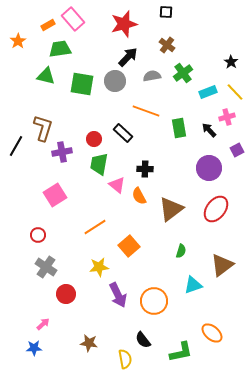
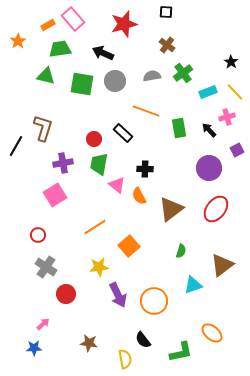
black arrow at (128, 57): moved 25 px left, 4 px up; rotated 110 degrees counterclockwise
purple cross at (62, 152): moved 1 px right, 11 px down
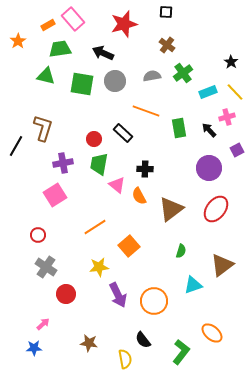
green L-shape at (181, 352): rotated 40 degrees counterclockwise
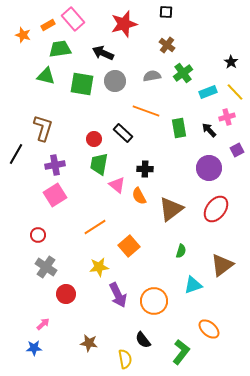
orange star at (18, 41): moved 5 px right, 6 px up; rotated 21 degrees counterclockwise
black line at (16, 146): moved 8 px down
purple cross at (63, 163): moved 8 px left, 2 px down
orange ellipse at (212, 333): moved 3 px left, 4 px up
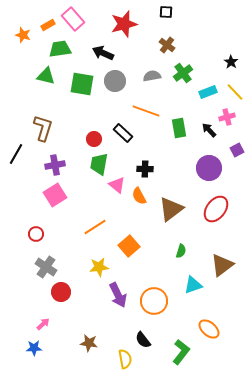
red circle at (38, 235): moved 2 px left, 1 px up
red circle at (66, 294): moved 5 px left, 2 px up
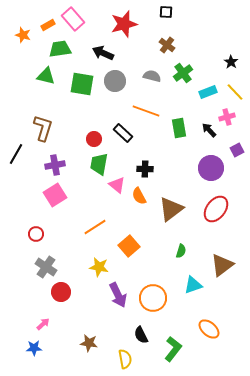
gray semicircle at (152, 76): rotated 24 degrees clockwise
purple circle at (209, 168): moved 2 px right
yellow star at (99, 267): rotated 18 degrees clockwise
orange circle at (154, 301): moved 1 px left, 3 px up
black semicircle at (143, 340): moved 2 px left, 5 px up; rotated 12 degrees clockwise
green L-shape at (181, 352): moved 8 px left, 3 px up
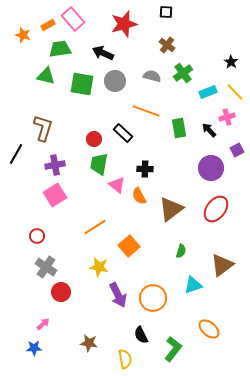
red circle at (36, 234): moved 1 px right, 2 px down
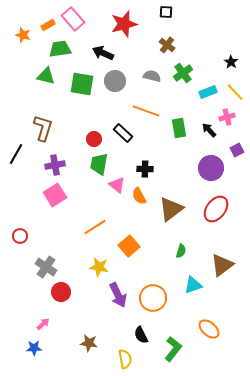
red circle at (37, 236): moved 17 px left
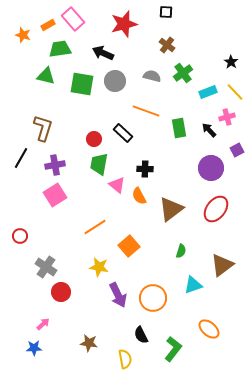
black line at (16, 154): moved 5 px right, 4 px down
